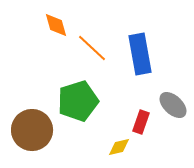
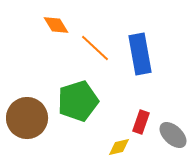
orange diamond: rotated 16 degrees counterclockwise
orange line: moved 3 px right
gray ellipse: moved 30 px down
brown circle: moved 5 px left, 12 px up
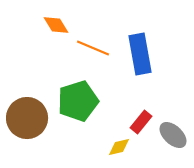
orange line: moved 2 px left; rotated 20 degrees counterclockwise
red rectangle: rotated 20 degrees clockwise
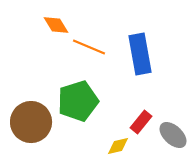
orange line: moved 4 px left, 1 px up
brown circle: moved 4 px right, 4 px down
yellow diamond: moved 1 px left, 1 px up
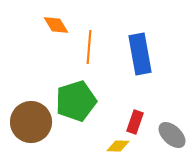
orange line: rotated 72 degrees clockwise
green pentagon: moved 2 px left
red rectangle: moved 6 px left; rotated 20 degrees counterclockwise
gray ellipse: moved 1 px left
yellow diamond: rotated 15 degrees clockwise
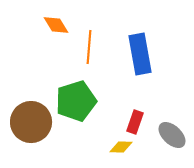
yellow diamond: moved 3 px right, 1 px down
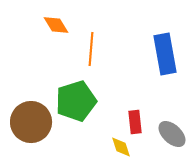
orange line: moved 2 px right, 2 px down
blue rectangle: moved 25 px right
red rectangle: rotated 25 degrees counterclockwise
gray ellipse: moved 1 px up
yellow diamond: rotated 70 degrees clockwise
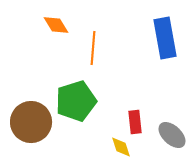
orange line: moved 2 px right, 1 px up
blue rectangle: moved 16 px up
gray ellipse: moved 1 px down
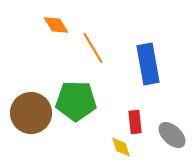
blue rectangle: moved 17 px left, 26 px down
orange line: rotated 36 degrees counterclockwise
green pentagon: rotated 18 degrees clockwise
brown circle: moved 9 px up
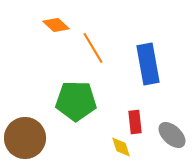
orange diamond: rotated 16 degrees counterclockwise
brown circle: moved 6 px left, 25 px down
